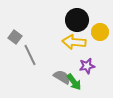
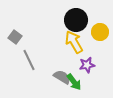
black circle: moved 1 px left
yellow arrow: rotated 55 degrees clockwise
gray line: moved 1 px left, 5 px down
purple star: moved 1 px up
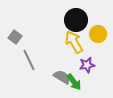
yellow circle: moved 2 px left, 2 px down
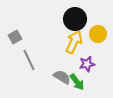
black circle: moved 1 px left, 1 px up
gray square: rotated 24 degrees clockwise
yellow arrow: rotated 55 degrees clockwise
purple star: moved 1 px up
green arrow: moved 3 px right
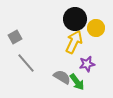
yellow circle: moved 2 px left, 6 px up
gray line: moved 3 px left, 3 px down; rotated 15 degrees counterclockwise
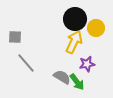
gray square: rotated 32 degrees clockwise
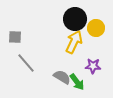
purple star: moved 6 px right, 2 px down; rotated 14 degrees clockwise
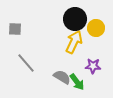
gray square: moved 8 px up
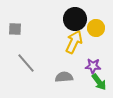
gray semicircle: moved 2 px right; rotated 36 degrees counterclockwise
green arrow: moved 22 px right
